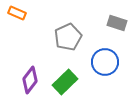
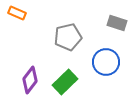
gray pentagon: rotated 12 degrees clockwise
blue circle: moved 1 px right
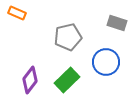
green rectangle: moved 2 px right, 2 px up
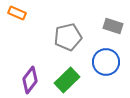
gray rectangle: moved 4 px left, 3 px down
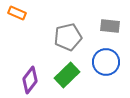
gray rectangle: moved 3 px left; rotated 12 degrees counterclockwise
green rectangle: moved 5 px up
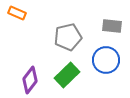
gray rectangle: moved 2 px right
blue circle: moved 2 px up
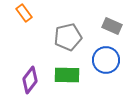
orange rectangle: moved 7 px right; rotated 30 degrees clockwise
gray rectangle: rotated 18 degrees clockwise
green rectangle: rotated 45 degrees clockwise
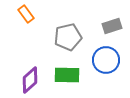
orange rectangle: moved 2 px right, 1 px down
gray rectangle: rotated 42 degrees counterclockwise
purple diamond: rotated 12 degrees clockwise
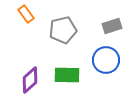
gray pentagon: moved 5 px left, 7 px up
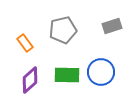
orange rectangle: moved 1 px left, 29 px down
blue circle: moved 5 px left, 12 px down
